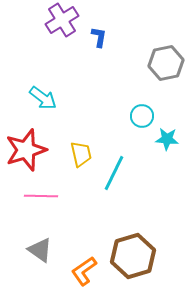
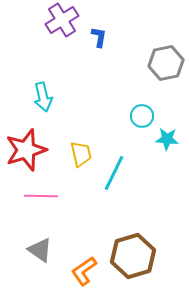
cyan arrow: moved 1 px up; rotated 40 degrees clockwise
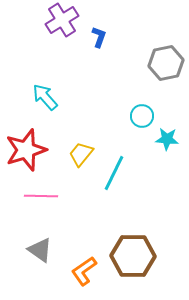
blue L-shape: rotated 10 degrees clockwise
cyan arrow: moved 2 px right; rotated 152 degrees clockwise
yellow trapezoid: rotated 128 degrees counterclockwise
brown hexagon: rotated 18 degrees clockwise
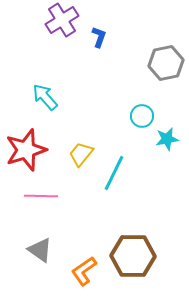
cyan star: rotated 15 degrees counterclockwise
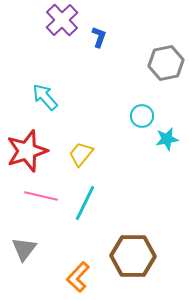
purple cross: rotated 12 degrees counterclockwise
red star: moved 1 px right, 1 px down
cyan line: moved 29 px left, 30 px down
pink line: rotated 12 degrees clockwise
gray triangle: moved 16 px left, 1 px up; rotated 32 degrees clockwise
orange L-shape: moved 6 px left, 6 px down; rotated 12 degrees counterclockwise
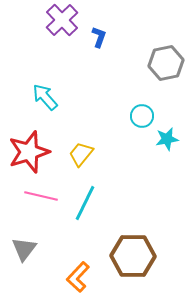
red star: moved 2 px right, 1 px down
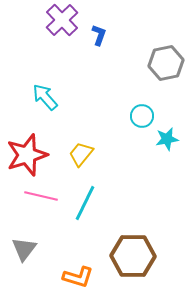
blue L-shape: moved 2 px up
red star: moved 2 px left, 3 px down
orange L-shape: rotated 116 degrees counterclockwise
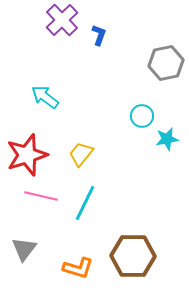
cyan arrow: rotated 12 degrees counterclockwise
orange L-shape: moved 9 px up
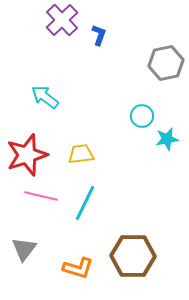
yellow trapezoid: rotated 44 degrees clockwise
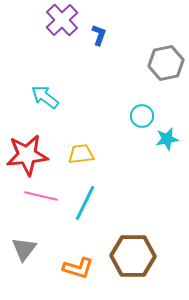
red star: rotated 12 degrees clockwise
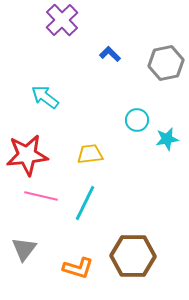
blue L-shape: moved 11 px right, 19 px down; rotated 65 degrees counterclockwise
cyan circle: moved 5 px left, 4 px down
yellow trapezoid: moved 9 px right
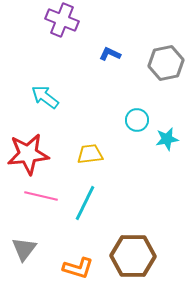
purple cross: rotated 24 degrees counterclockwise
blue L-shape: rotated 20 degrees counterclockwise
red star: moved 1 px right, 1 px up
